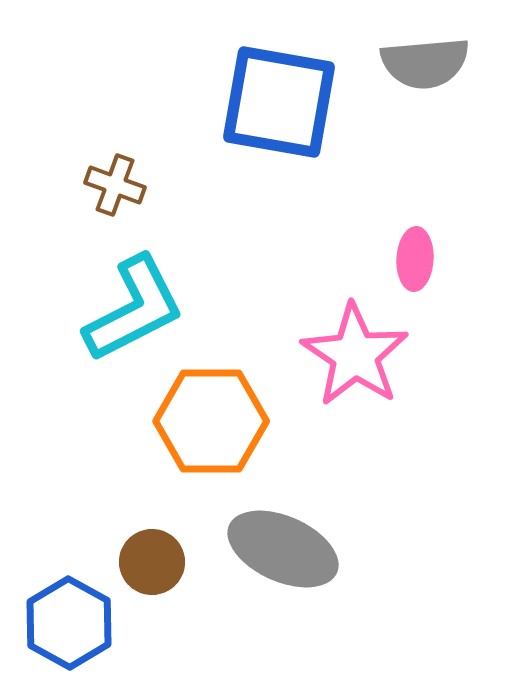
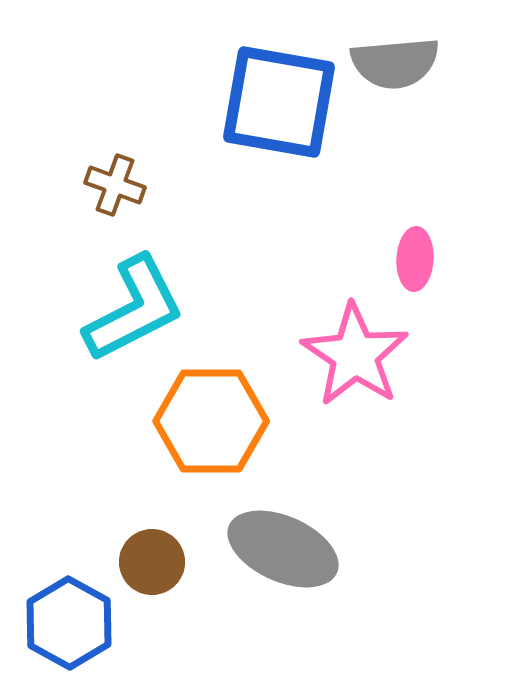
gray semicircle: moved 30 px left
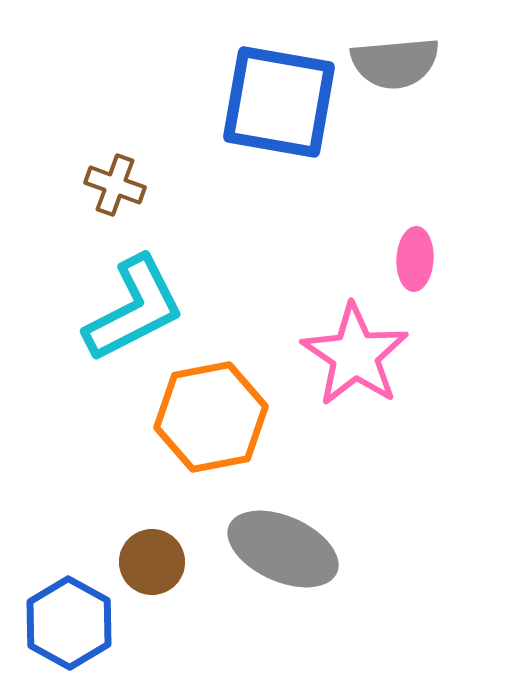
orange hexagon: moved 4 px up; rotated 11 degrees counterclockwise
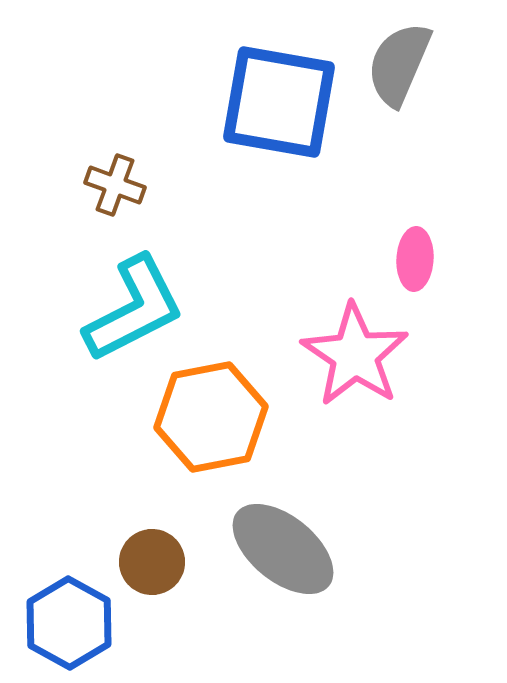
gray semicircle: moved 4 px right, 1 px down; rotated 118 degrees clockwise
gray ellipse: rotated 15 degrees clockwise
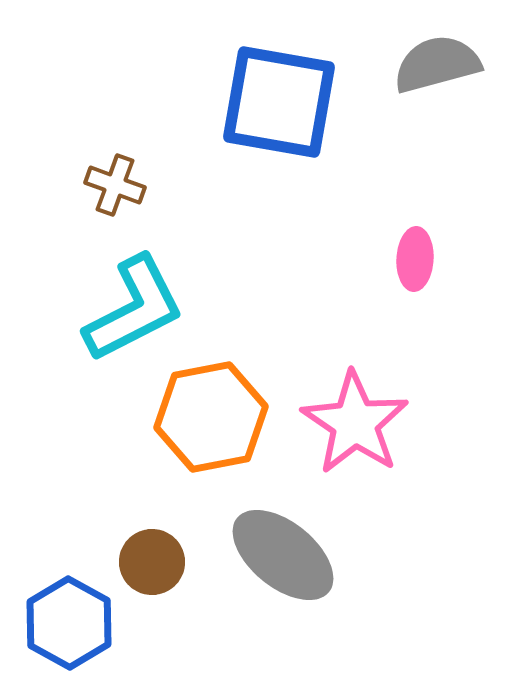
gray semicircle: moved 38 px right; rotated 52 degrees clockwise
pink star: moved 68 px down
gray ellipse: moved 6 px down
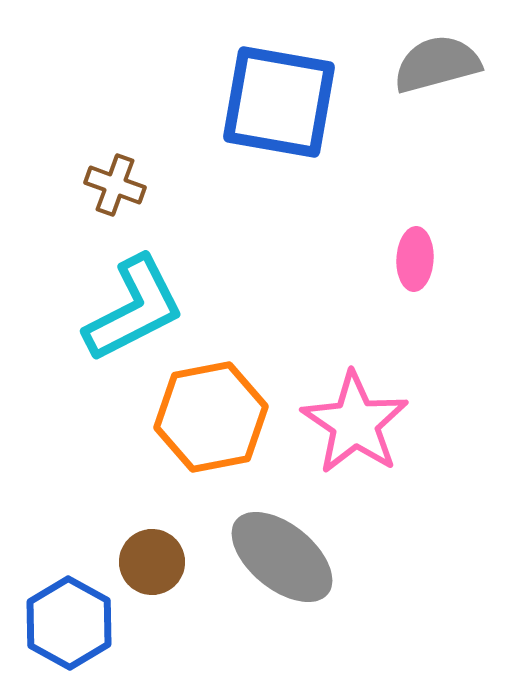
gray ellipse: moved 1 px left, 2 px down
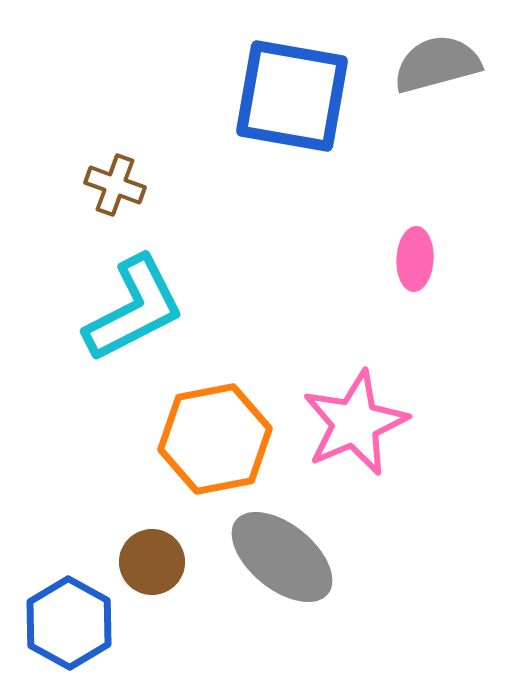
blue square: moved 13 px right, 6 px up
orange hexagon: moved 4 px right, 22 px down
pink star: rotated 15 degrees clockwise
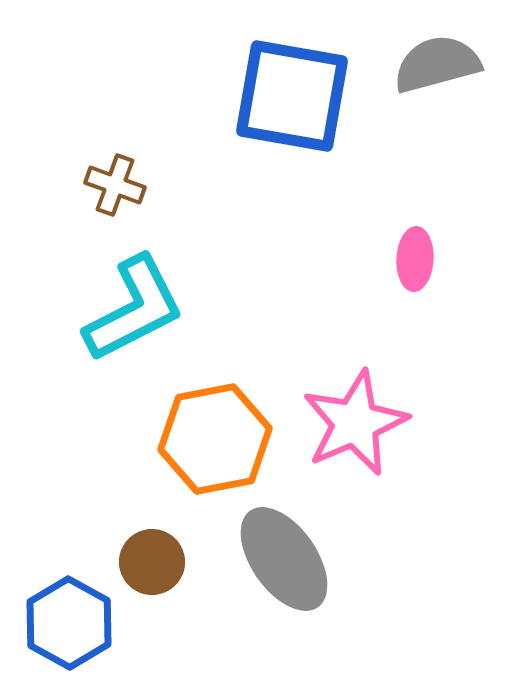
gray ellipse: moved 2 px right, 2 px down; rotated 16 degrees clockwise
